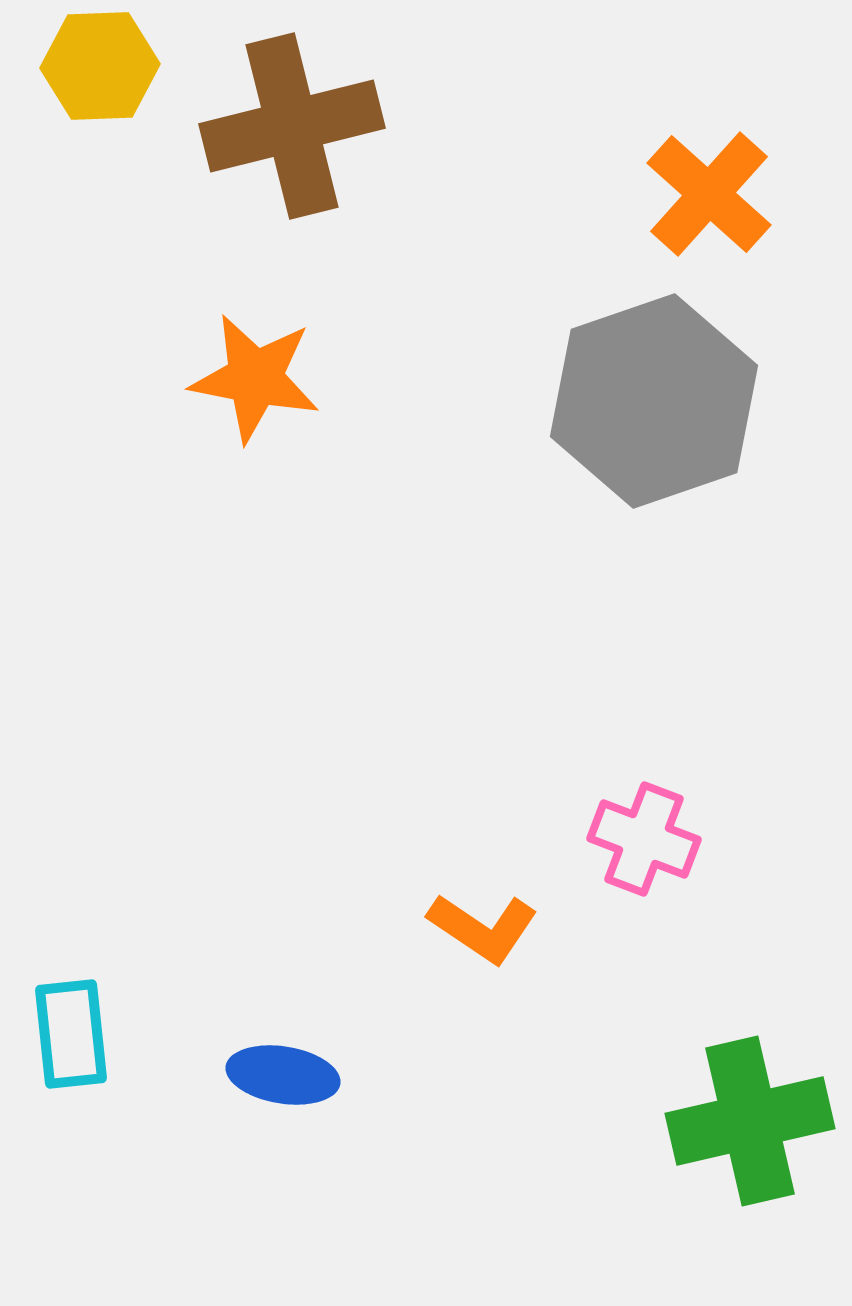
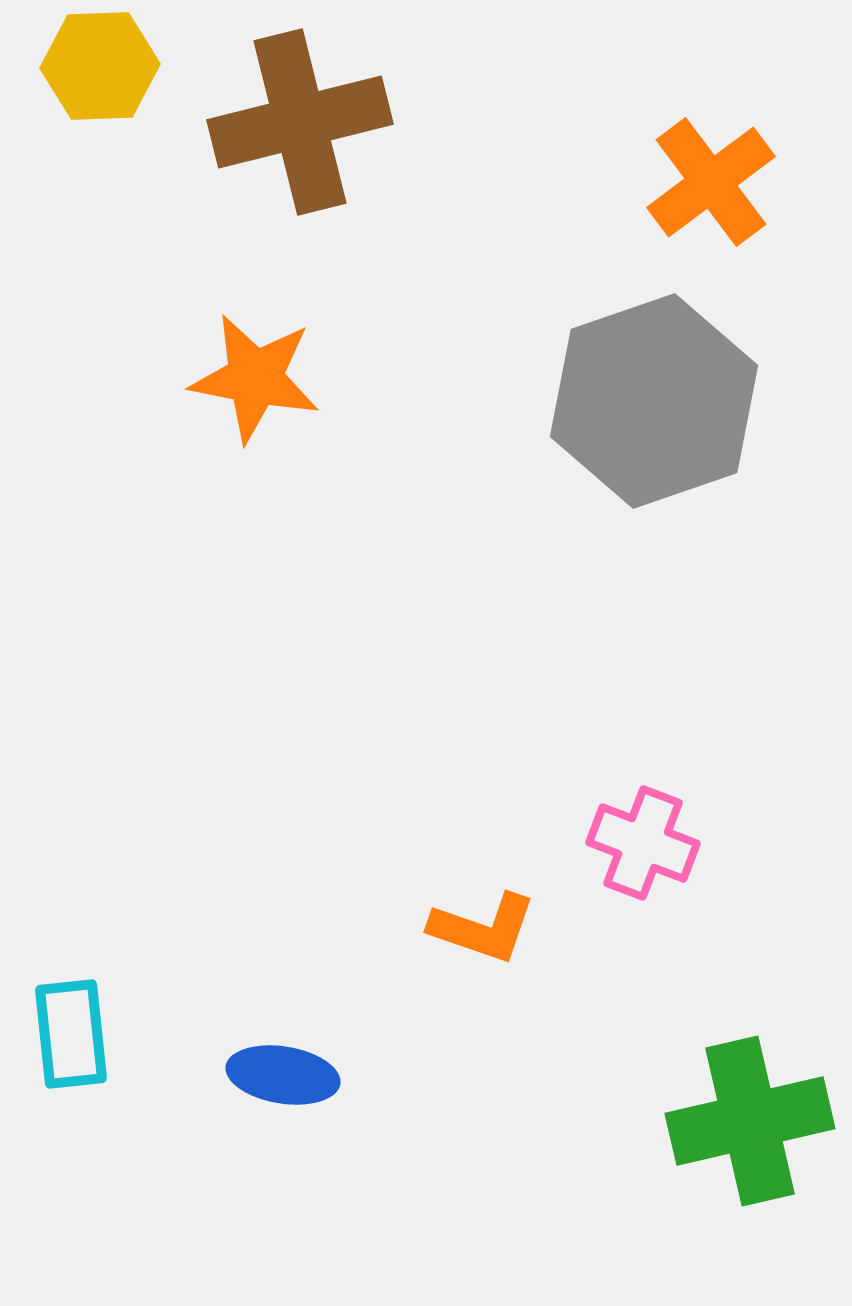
brown cross: moved 8 px right, 4 px up
orange cross: moved 2 px right, 12 px up; rotated 11 degrees clockwise
pink cross: moved 1 px left, 4 px down
orange L-shape: rotated 15 degrees counterclockwise
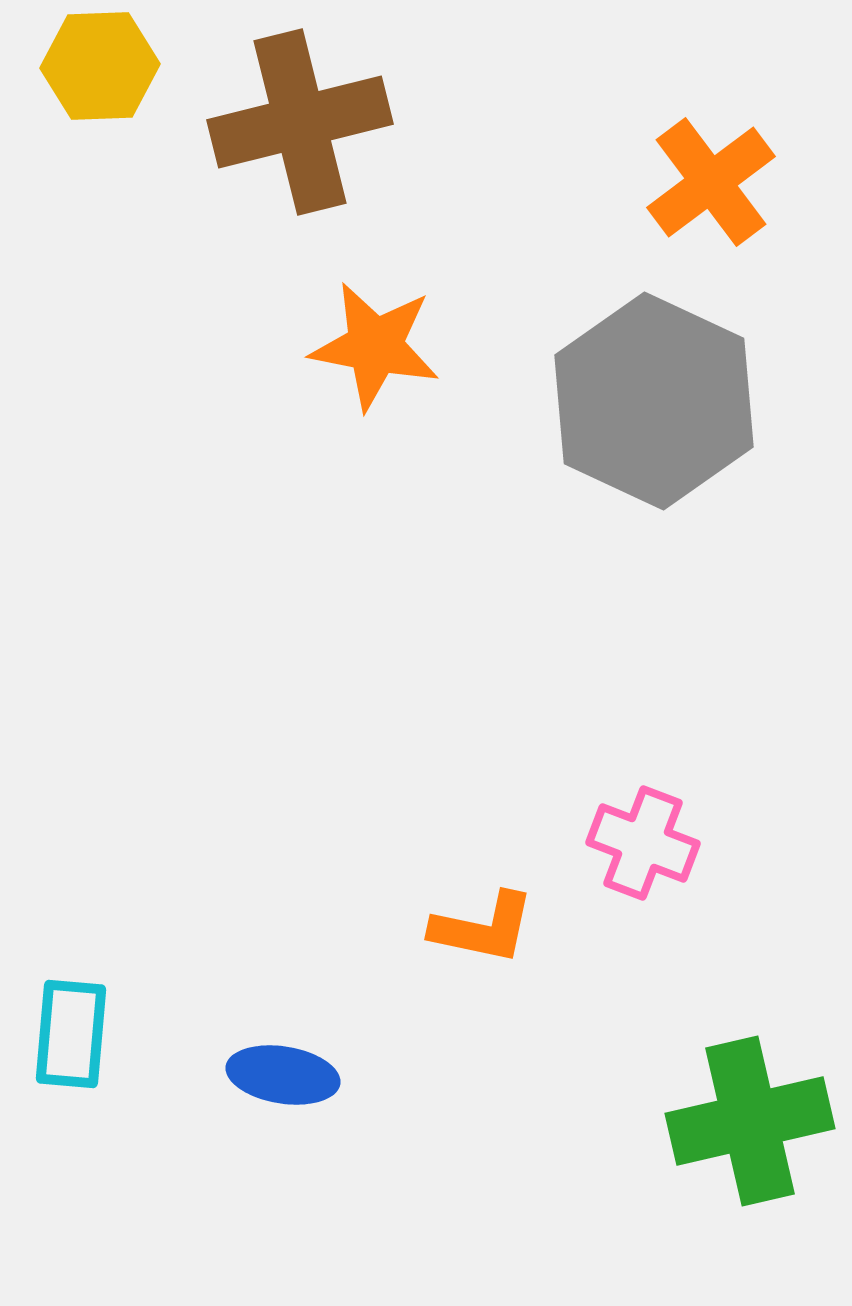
orange star: moved 120 px right, 32 px up
gray hexagon: rotated 16 degrees counterclockwise
orange L-shape: rotated 7 degrees counterclockwise
cyan rectangle: rotated 11 degrees clockwise
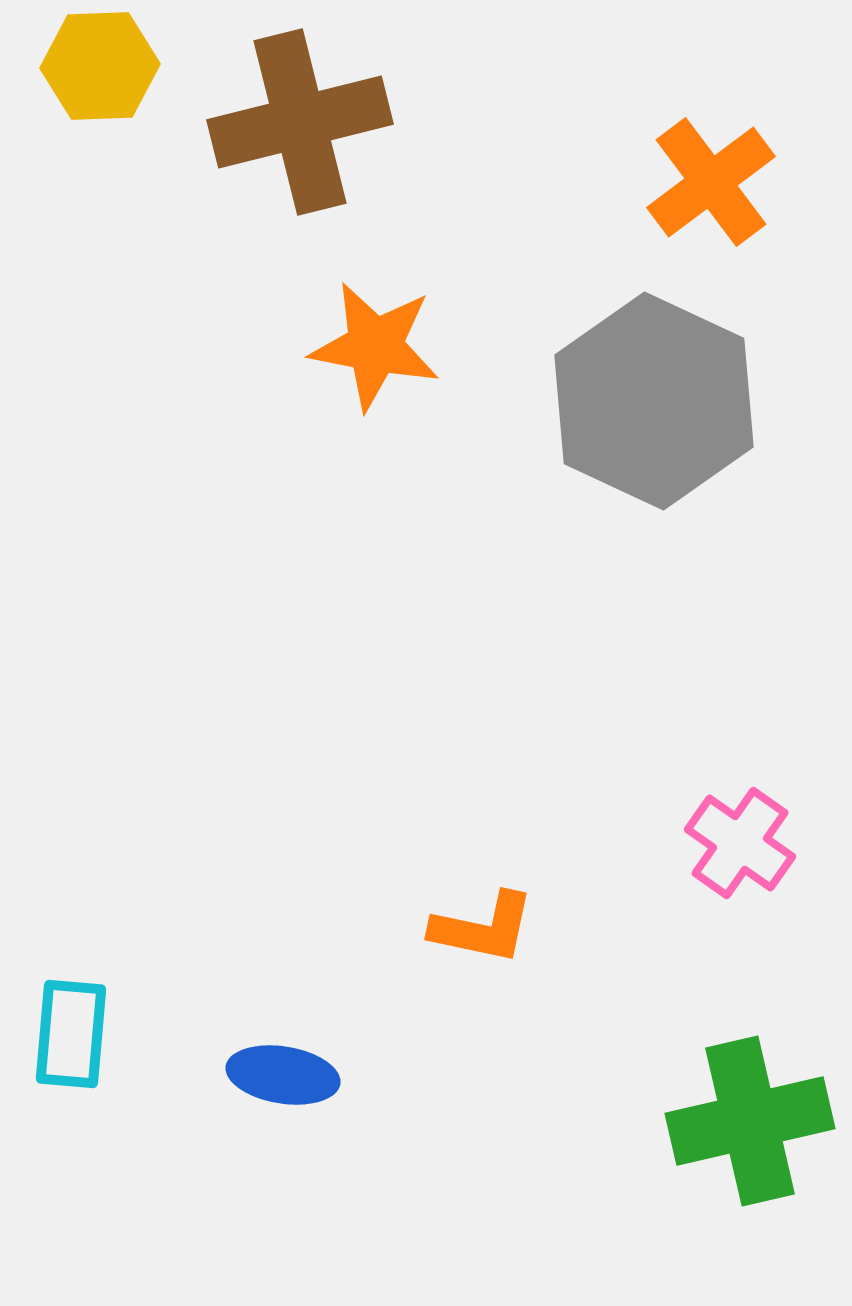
pink cross: moved 97 px right; rotated 14 degrees clockwise
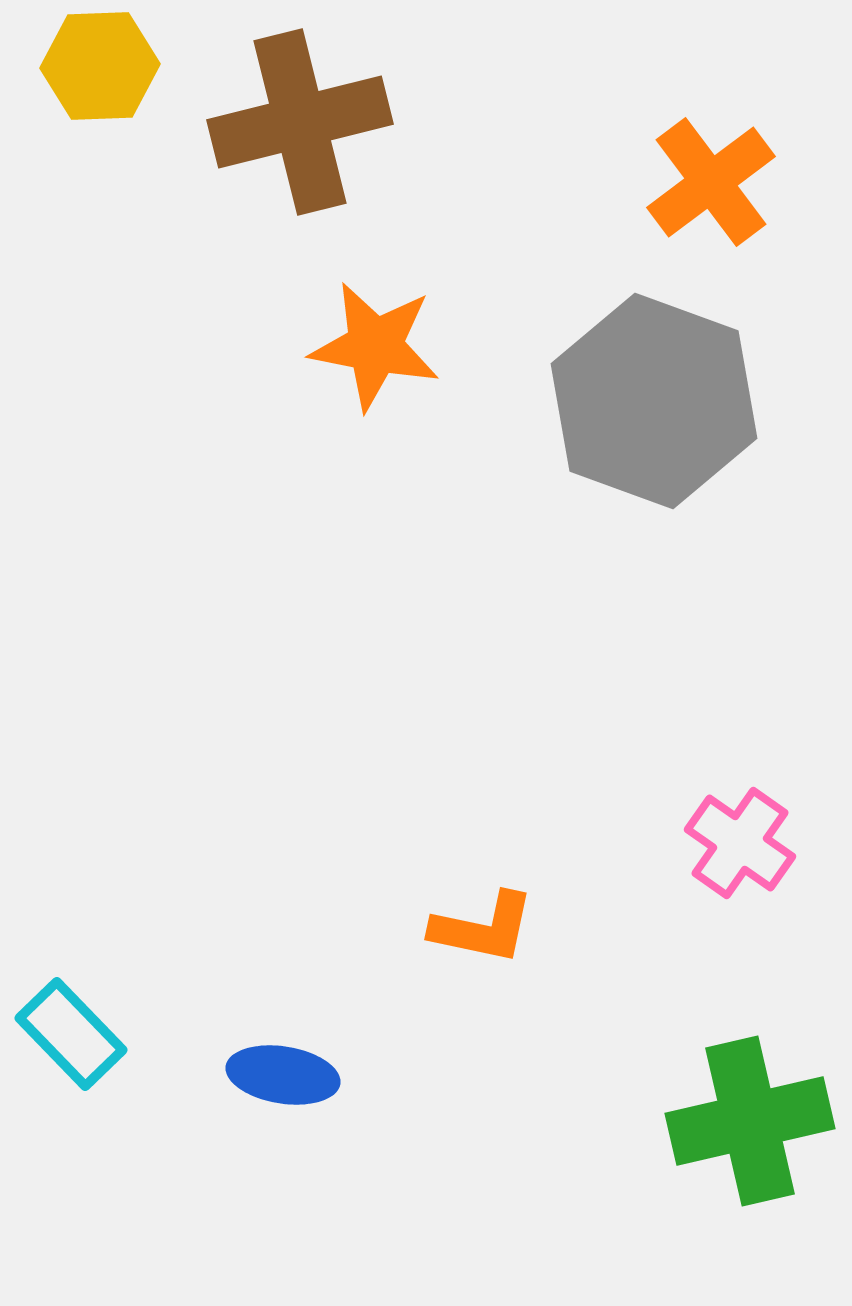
gray hexagon: rotated 5 degrees counterclockwise
cyan rectangle: rotated 49 degrees counterclockwise
